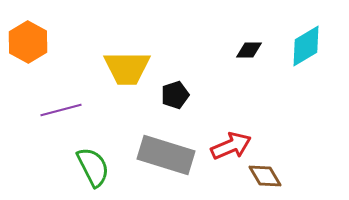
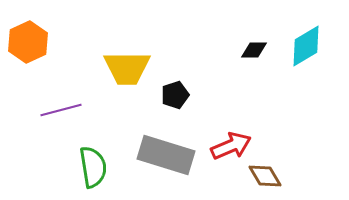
orange hexagon: rotated 6 degrees clockwise
black diamond: moved 5 px right
green semicircle: rotated 18 degrees clockwise
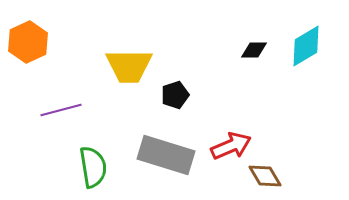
yellow trapezoid: moved 2 px right, 2 px up
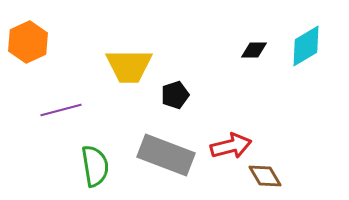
red arrow: rotated 9 degrees clockwise
gray rectangle: rotated 4 degrees clockwise
green semicircle: moved 2 px right, 1 px up
